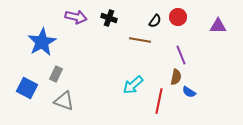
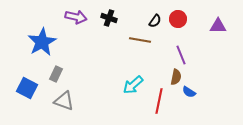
red circle: moved 2 px down
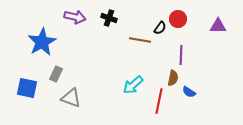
purple arrow: moved 1 px left
black semicircle: moved 5 px right, 7 px down
purple line: rotated 24 degrees clockwise
brown semicircle: moved 3 px left, 1 px down
blue square: rotated 15 degrees counterclockwise
gray triangle: moved 7 px right, 3 px up
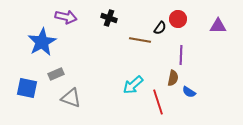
purple arrow: moved 9 px left
gray rectangle: rotated 42 degrees clockwise
red line: moved 1 px left, 1 px down; rotated 30 degrees counterclockwise
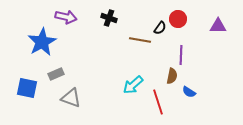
brown semicircle: moved 1 px left, 2 px up
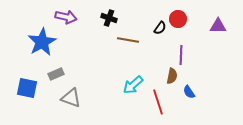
brown line: moved 12 px left
blue semicircle: rotated 24 degrees clockwise
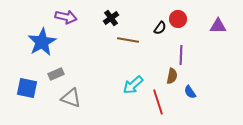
black cross: moved 2 px right; rotated 35 degrees clockwise
blue semicircle: moved 1 px right
